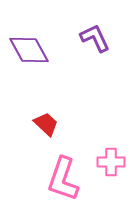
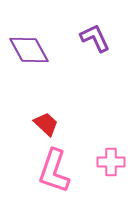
pink L-shape: moved 9 px left, 8 px up
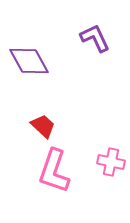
purple diamond: moved 11 px down
red trapezoid: moved 3 px left, 2 px down
pink cross: rotated 12 degrees clockwise
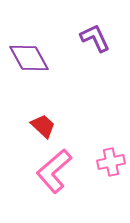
purple diamond: moved 3 px up
pink cross: rotated 24 degrees counterclockwise
pink L-shape: rotated 30 degrees clockwise
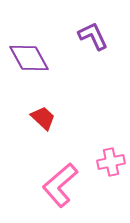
purple L-shape: moved 2 px left, 2 px up
red trapezoid: moved 8 px up
pink L-shape: moved 6 px right, 14 px down
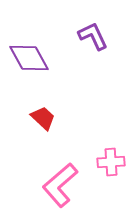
pink cross: rotated 8 degrees clockwise
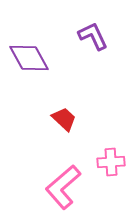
red trapezoid: moved 21 px right, 1 px down
pink L-shape: moved 3 px right, 2 px down
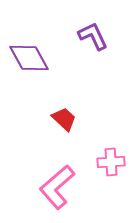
pink L-shape: moved 6 px left
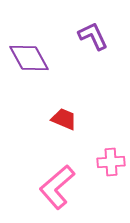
red trapezoid: rotated 20 degrees counterclockwise
